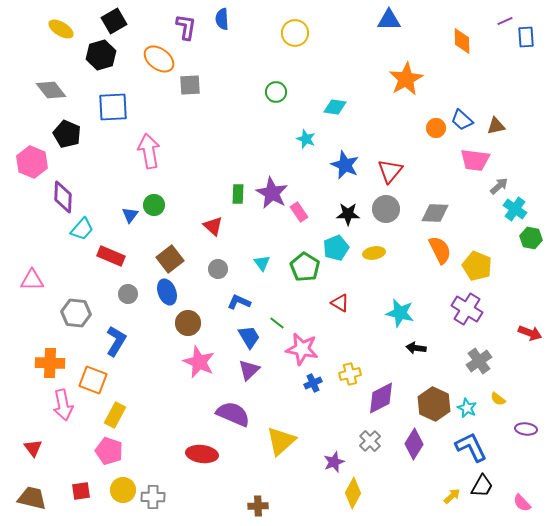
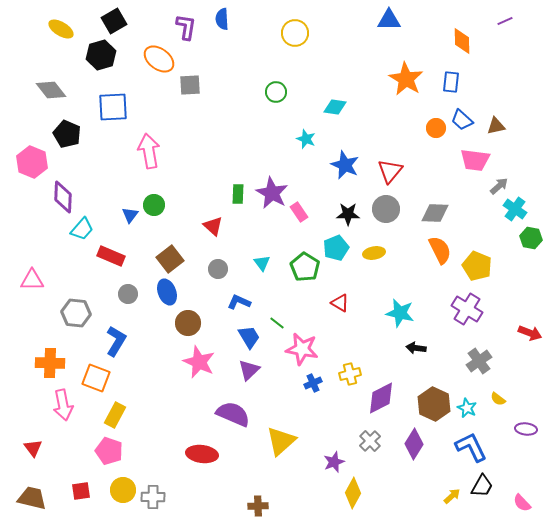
blue rectangle at (526, 37): moved 75 px left, 45 px down; rotated 10 degrees clockwise
orange star at (406, 79): rotated 12 degrees counterclockwise
orange square at (93, 380): moved 3 px right, 2 px up
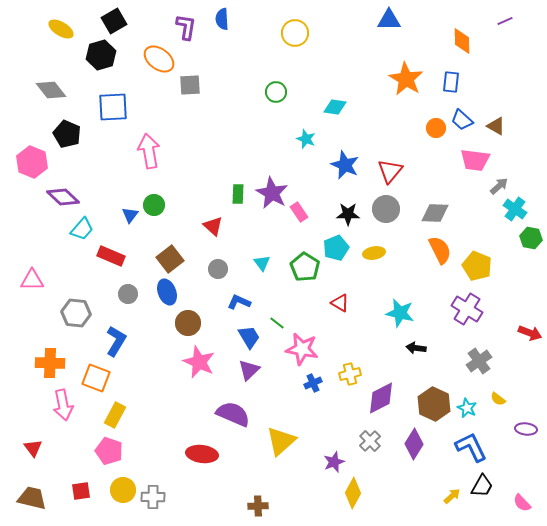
brown triangle at (496, 126): rotated 42 degrees clockwise
purple diamond at (63, 197): rotated 48 degrees counterclockwise
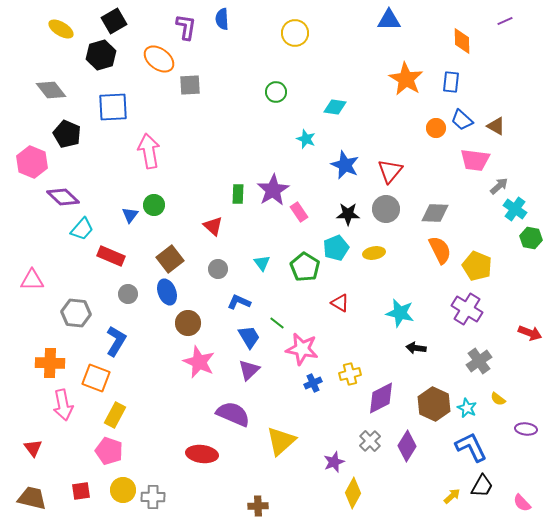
purple star at (272, 193): moved 1 px right, 3 px up; rotated 12 degrees clockwise
purple diamond at (414, 444): moved 7 px left, 2 px down
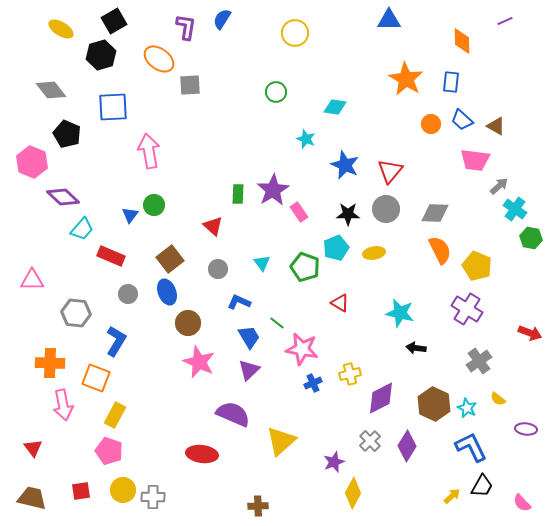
blue semicircle at (222, 19): rotated 35 degrees clockwise
orange circle at (436, 128): moved 5 px left, 4 px up
green pentagon at (305, 267): rotated 12 degrees counterclockwise
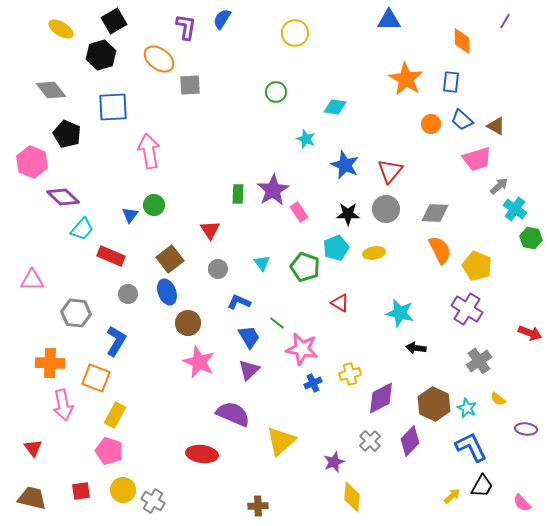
purple line at (505, 21): rotated 35 degrees counterclockwise
pink trapezoid at (475, 160): moved 2 px right, 1 px up; rotated 24 degrees counterclockwise
red triangle at (213, 226): moved 3 px left, 4 px down; rotated 15 degrees clockwise
purple diamond at (407, 446): moved 3 px right, 5 px up; rotated 12 degrees clockwise
yellow diamond at (353, 493): moved 1 px left, 4 px down; rotated 24 degrees counterclockwise
gray cross at (153, 497): moved 4 px down; rotated 30 degrees clockwise
